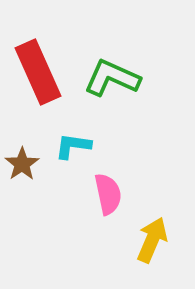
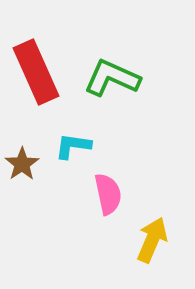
red rectangle: moved 2 px left
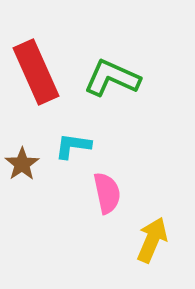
pink semicircle: moved 1 px left, 1 px up
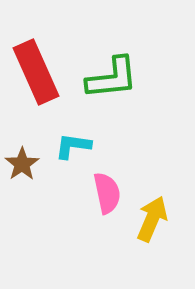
green L-shape: rotated 150 degrees clockwise
yellow arrow: moved 21 px up
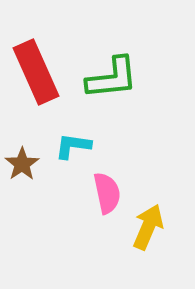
yellow arrow: moved 4 px left, 8 px down
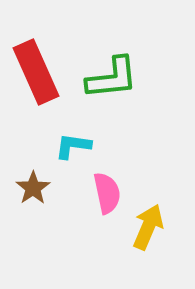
brown star: moved 11 px right, 24 px down
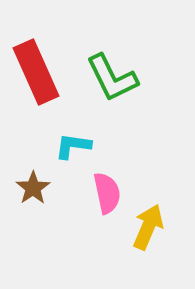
green L-shape: rotated 70 degrees clockwise
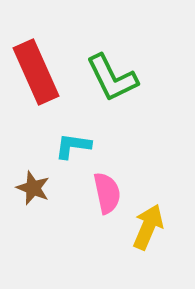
brown star: rotated 16 degrees counterclockwise
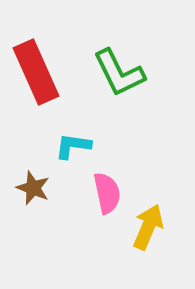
green L-shape: moved 7 px right, 5 px up
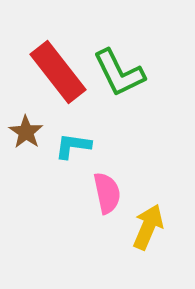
red rectangle: moved 22 px right; rotated 14 degrees counterclockwise
brown star: moved 7 px left, 56 px up; rotated 12 degrees clockwise
